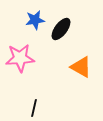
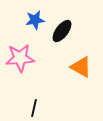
black ellipse: moved 1 px right, 2 px down
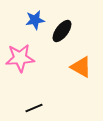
black line: rotated 54 degrees clockwise
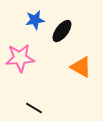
black line: rotated 54 degrees clockwise
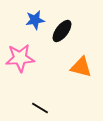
orange triangle: rotated 15 degrees counterclockwise
black line: moved 6 px right
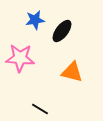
pink star: rotated 8 degrees clockwise
orange triangle: moved 9 px left, 5 px down
black line: moved 1 px down
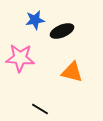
black ellipse: rotated 30 degrees clockwise
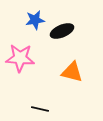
black line: rotated 18 degrees counterclockwise
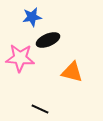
blue star: moved 3 px left, 3 px up
black ellipse: moved 14 px left, 9 px down
black line: rotated 12 degrees clockwise
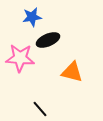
black line: rotated 24 degrees clockwise
